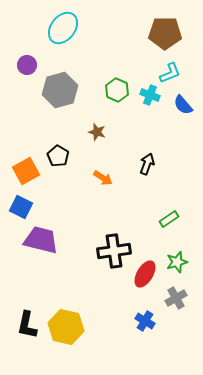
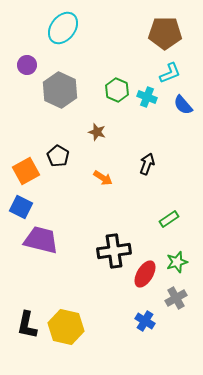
gray hexagon: rotated 20 degrees counterclockwise
cyan cross: moved 3 px left, 2 px down
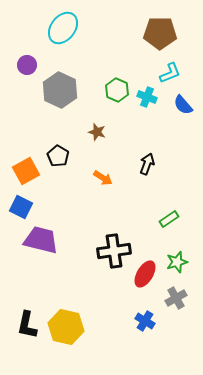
brown pentagon: moved 5 px left
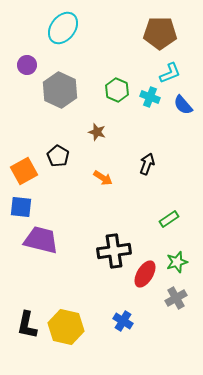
cyan cross: moved 3 px right
orange square: moved 2 px left
blue square: rotated 20 degrees counterclockwise
blue cross: moved 22 px left
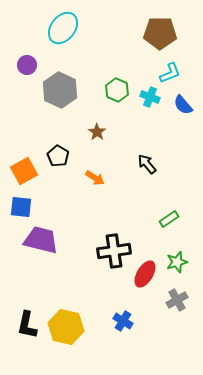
brown star: rotated 18 degrees clockwise
black arrow: rotated 60 degrees counterclockwise
orange arrow: moved 8 px left
gray cross: moved 1 px right, 2 px down
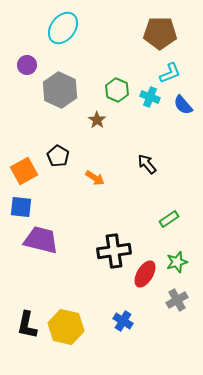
brown star: moved 12 px up
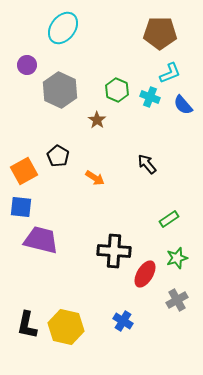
black cross: rotated 12 degrees clockwise
green star: moved 4 px up
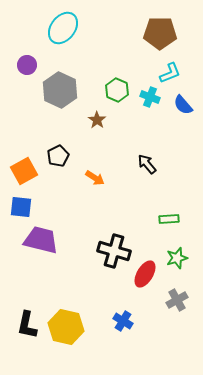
black pentagon: rotated 15 degrees clockwise
green rectangle: rotated 30 degrees clockwise
black cross: rotated 12 degrees clockwise
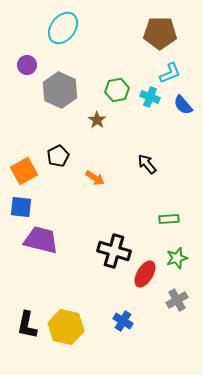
green hexagon: rotated 25 degrees clockwise
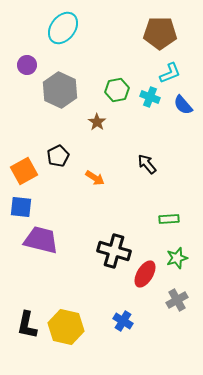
brown star: moved 2 px down
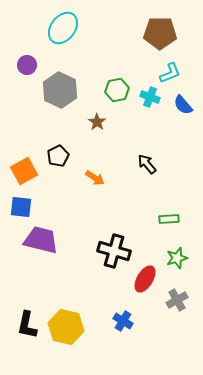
red ellipse: moved 5 px down
